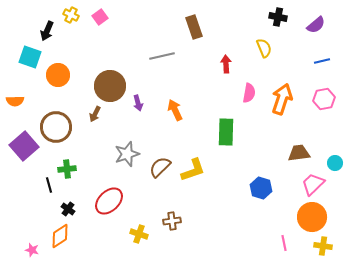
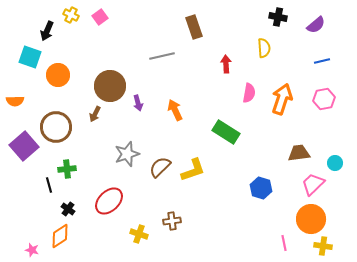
yellow semicircle at (264, 48): rotated 18 degrees clockwise
green rectangle at (226, 132): rotated 60 degrees counterclockwise
orange circle at (312, 217): moved 1 px left, 2 px down
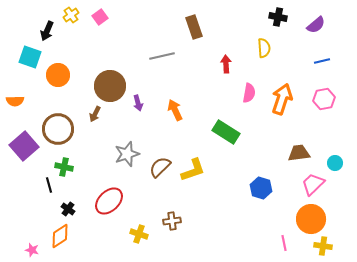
yellow cross at (71, 15): rotated 28 degrees clockwise
brown circle at (56, 127): moved 2 px right, 2 px down
green cross at (67, 169): moved 3 px left, 2 px up; rotated 18 degrees clockwise
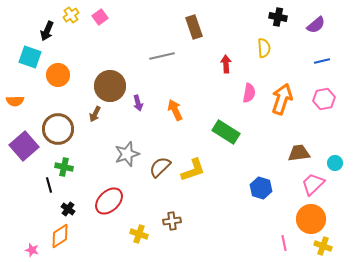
yellow cross at (323, 246): rotated 12 degrees clockwise
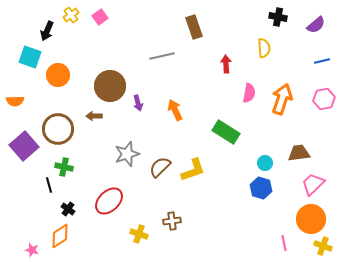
brown arrow at (95, 114): moved 1 px left, 2 px down; rotated 63 degrees clockwise
cyan circle at (335, 163): moved 70 px left
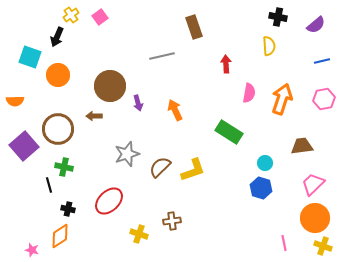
black arrow at (47, 31): moved 10 px right, 6 px down
yellow semicircle at (264, 48): moved 5 px right, 2 px up
green rectangle at (226, 132): moved 3 px right
brown trapezoid at (299, 153): moved 3 px right, 7 px up
black cross at (68, 209): rotated 24 degrees counterclockwise
orange circle at (311, 219): moved 4 px right, 1 px up
